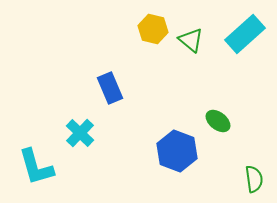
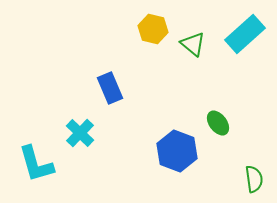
green triangle: moved 2 px right, 4 px down
green ellipse: moved 2 px down; rotated 15 degrees clockwise
cyan L-shape: moved 3 px up
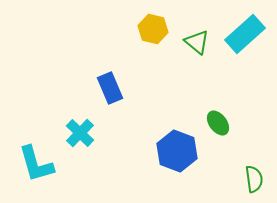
green triangle: moved 4 px right, 2 px up
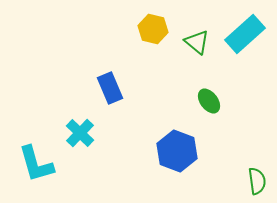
green ellipse: moved 9 px left, 22 px up
green semicircle: moved 3 px right, 2 px down
